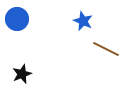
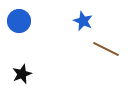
blue circle: moved 2 px right, 2 px down
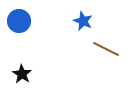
black star: rotated 18 degrees counterclockwise
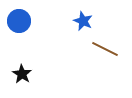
brown line: moved 1 px left
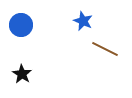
blue circle: moved 2 px right, 4 px down
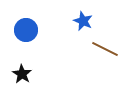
blue circle: moved 5 px right, 5 px down
